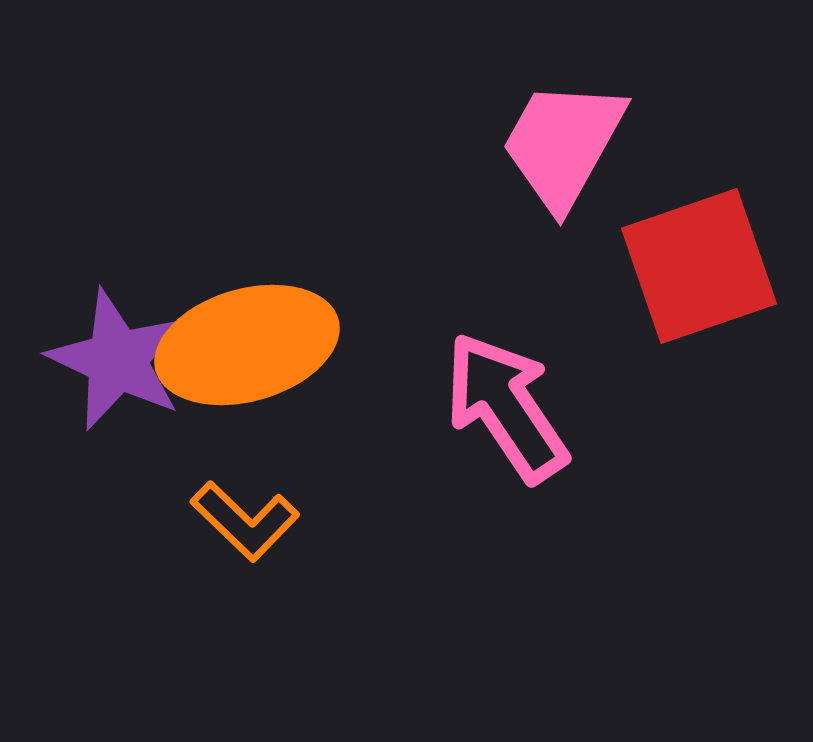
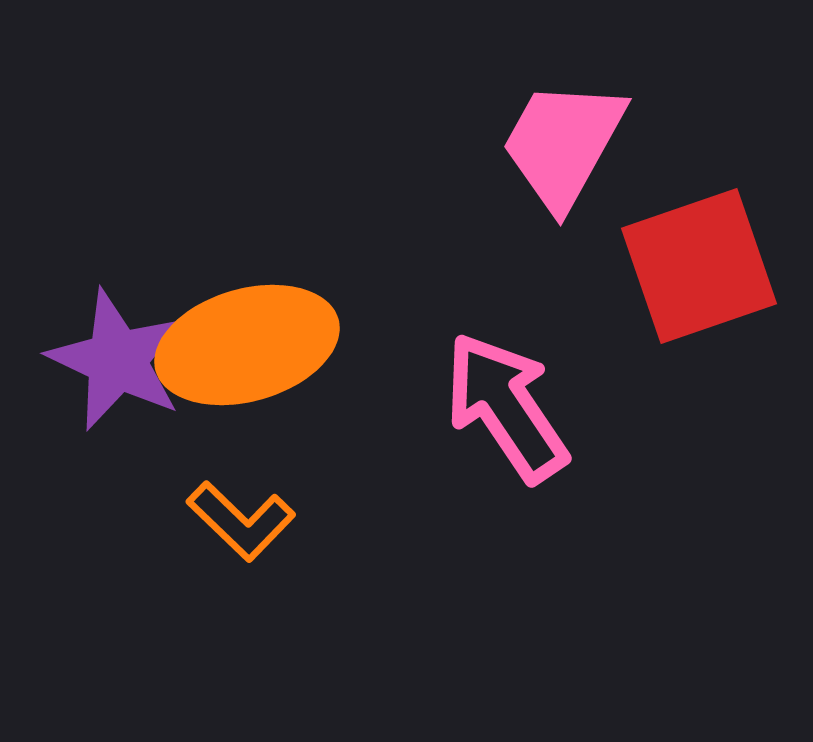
orange L-shape: moved 4 px left
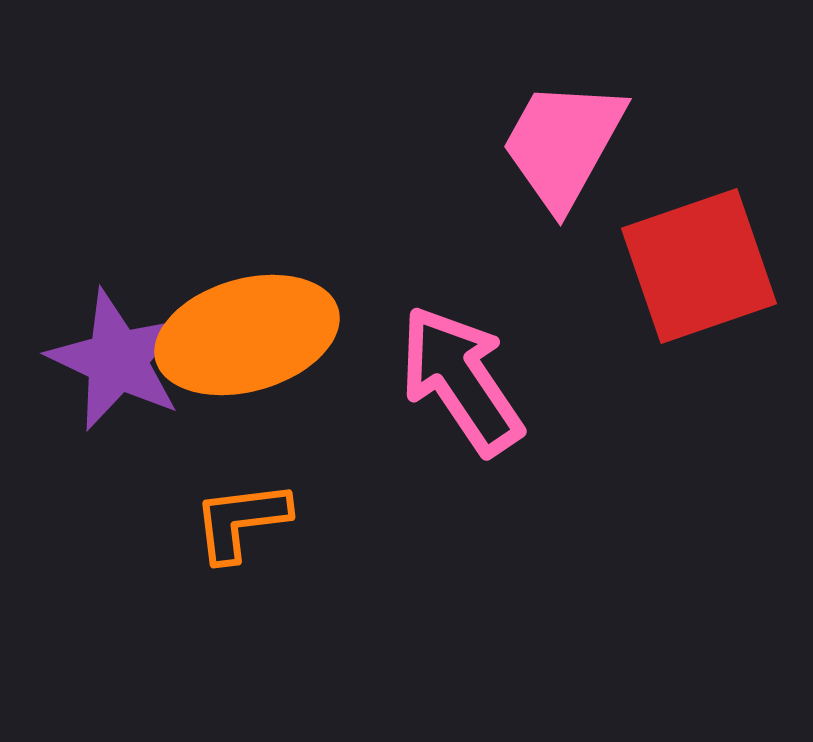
orange ellipse: moved 10 px up
pink arrow: moved 45 px left, 27 px up
orange L-shape: rotated 129 degrees clockwise
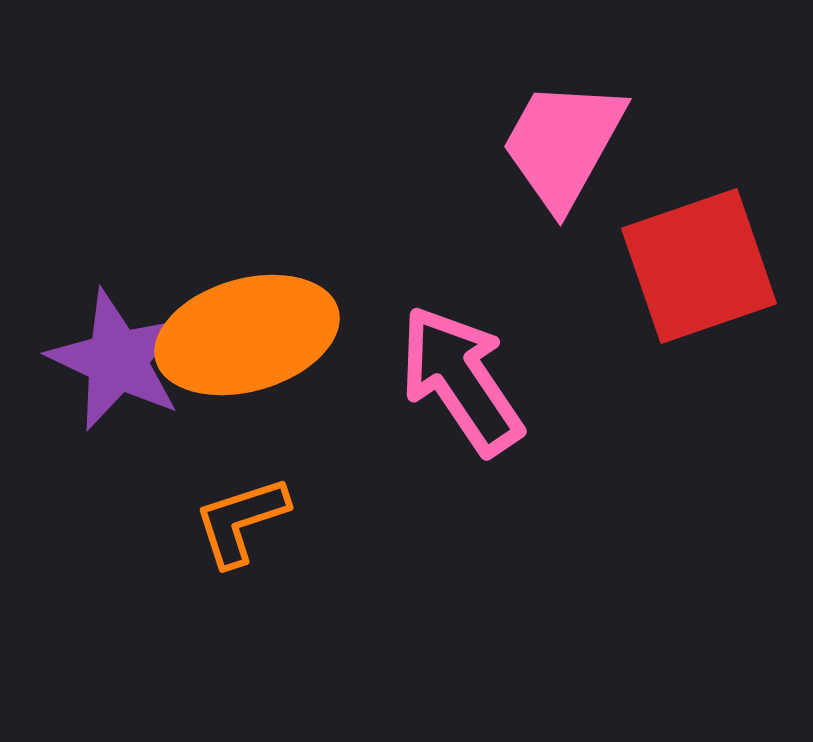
orange L-shape: rotated 11 degrees counterclockwise
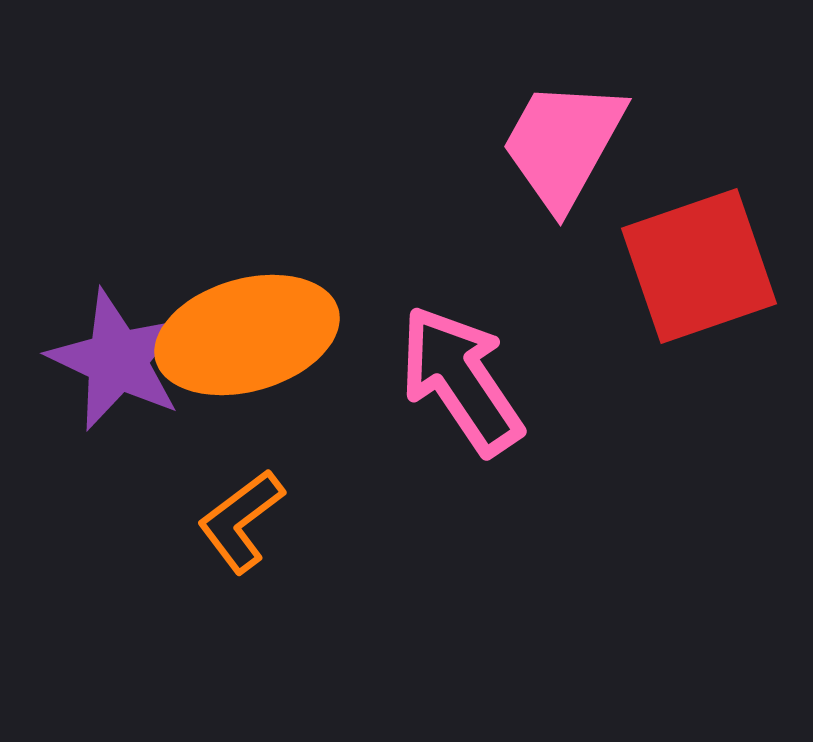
orange L-shape: rotated 19 degrees counterclockwise
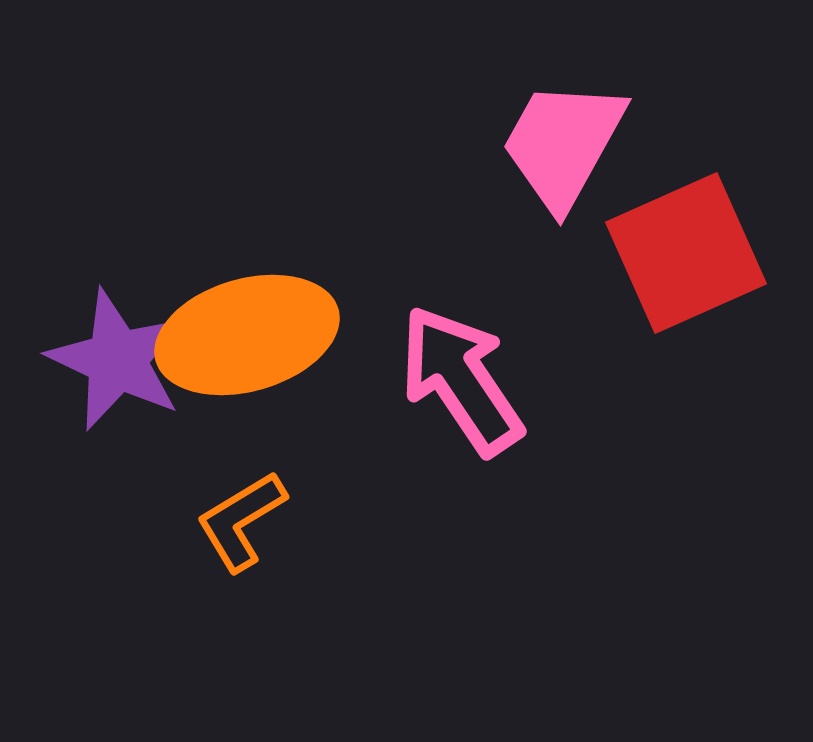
red square: moved 13 px left, 13 px up; rotated 5 degrees counterclockwise
orange L-shape: rotated 6 degrees clockwise
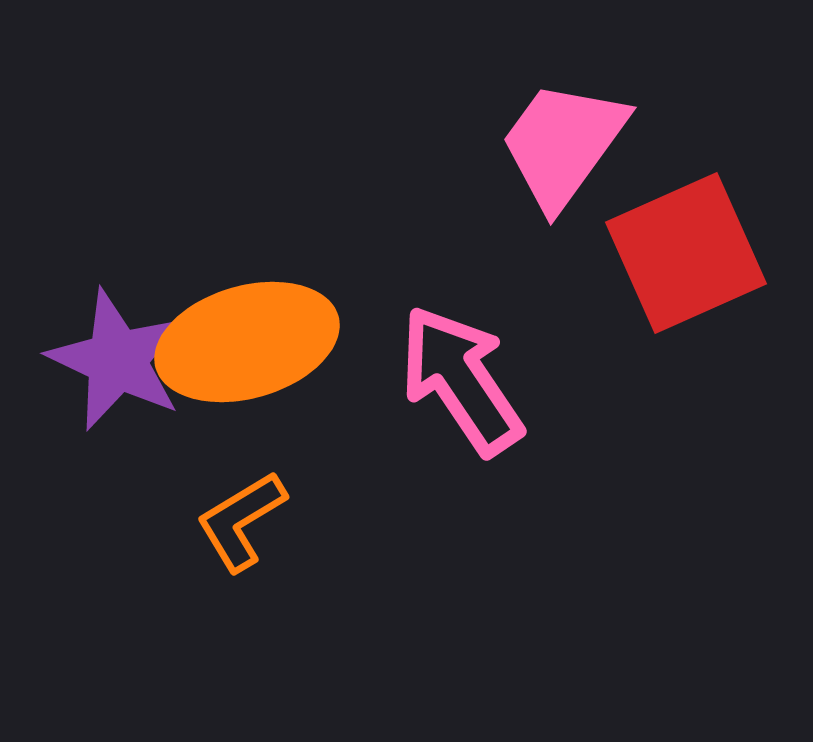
pink trapezoid: rotated 7 degrees clockwise
orange ellipse: moved 7 px down
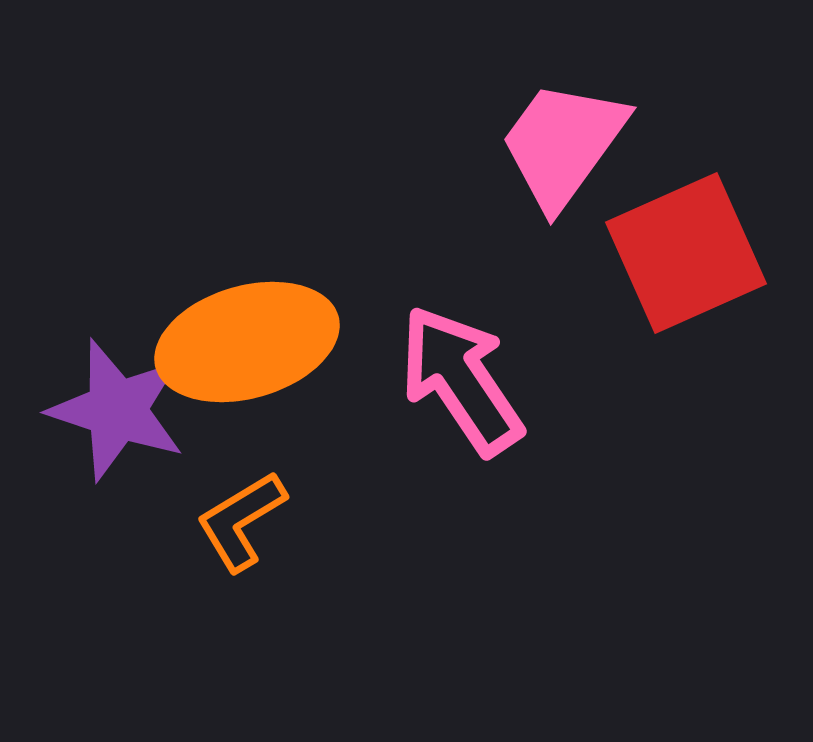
purple star: moved 50 px down; rotated 7 degrees counterclockwise
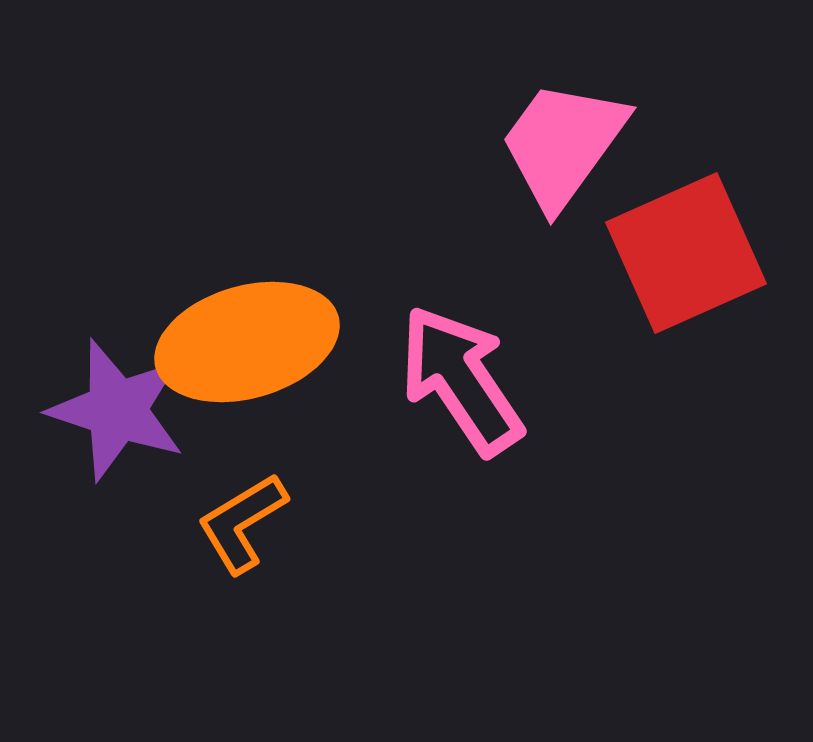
orange L-shape: moved 1 px right, 2 px down
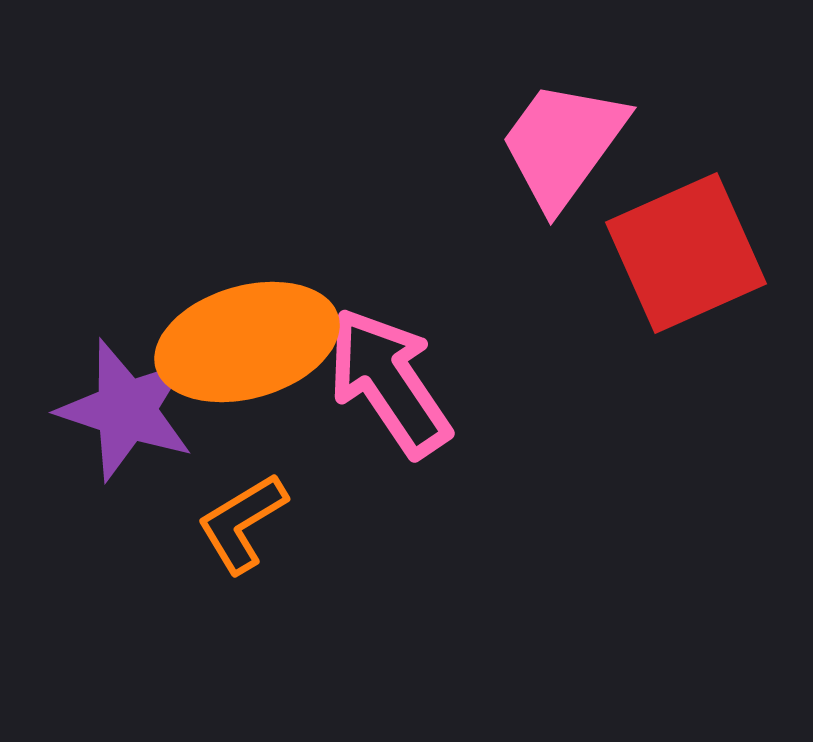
pink arrow: moved 72 px left, 2 px down
purple star: moved 9 px right
